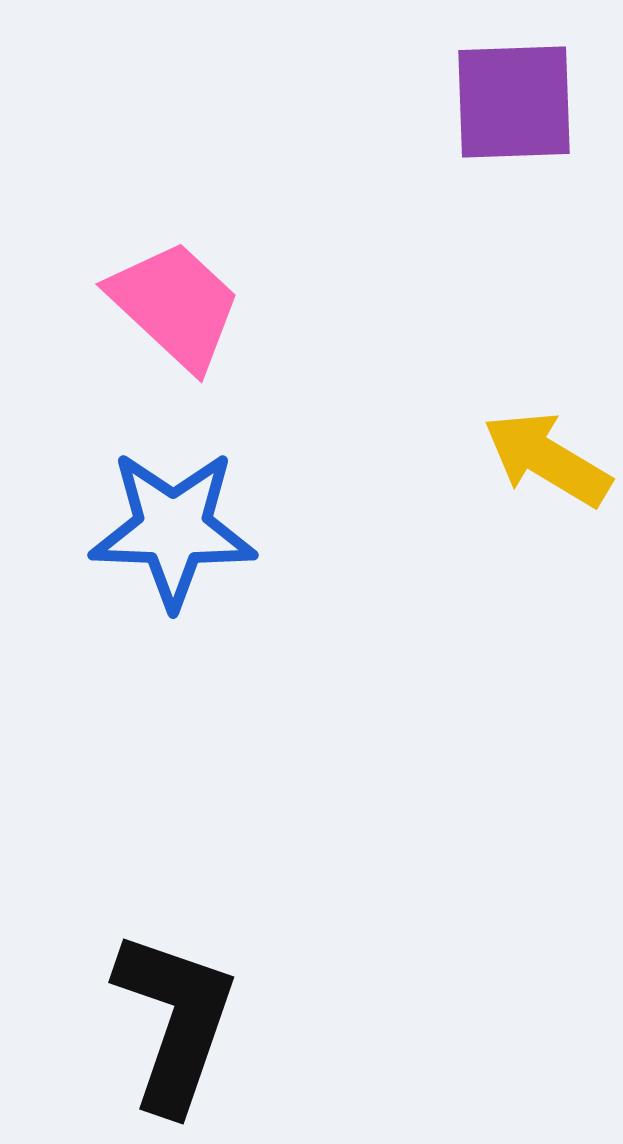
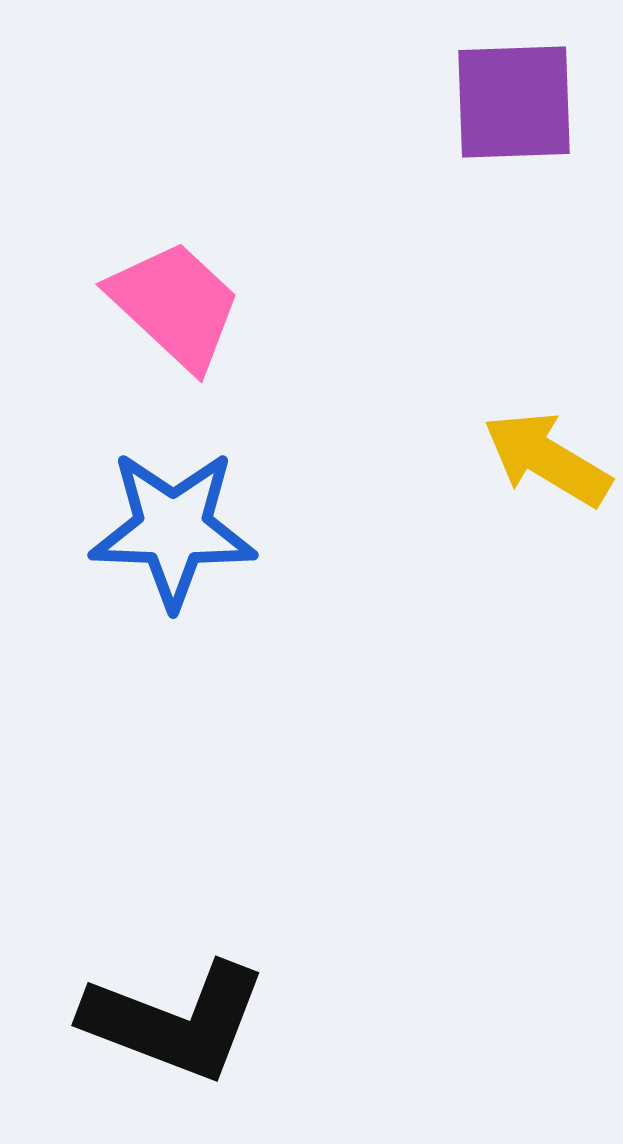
black L-shape: rotated 92 degrees clockwise
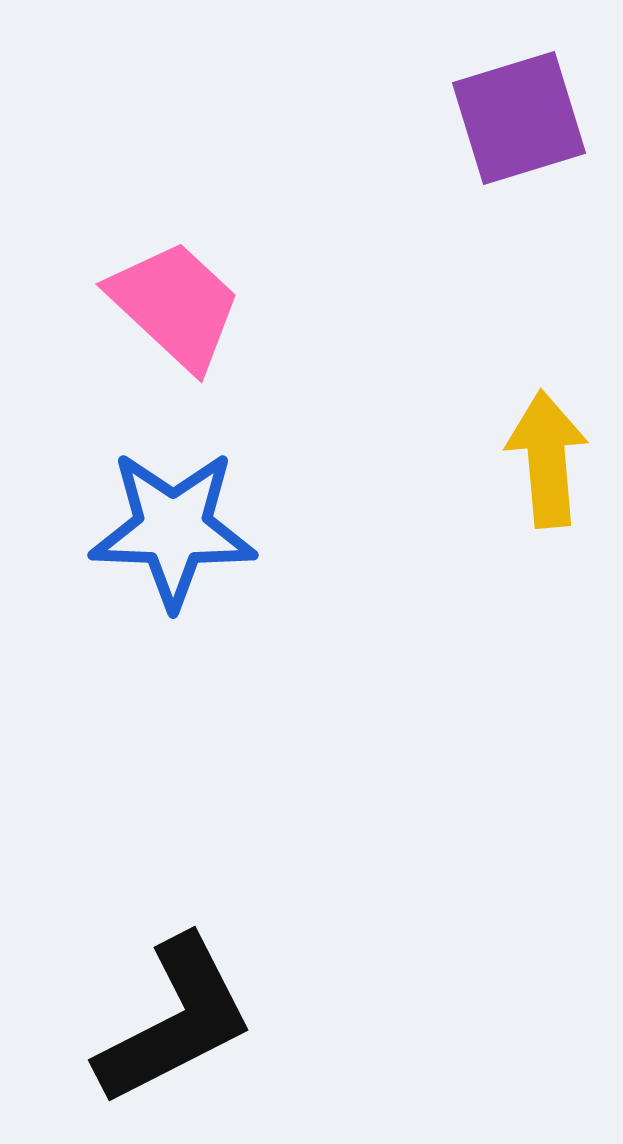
purple square: moved 5 px right, 16 px down; rotated 15 degrees counterclockwise
yellow arrow: rotated 54 degrees clockwise
black L-shape: rotated 48 degrees counterclockwise
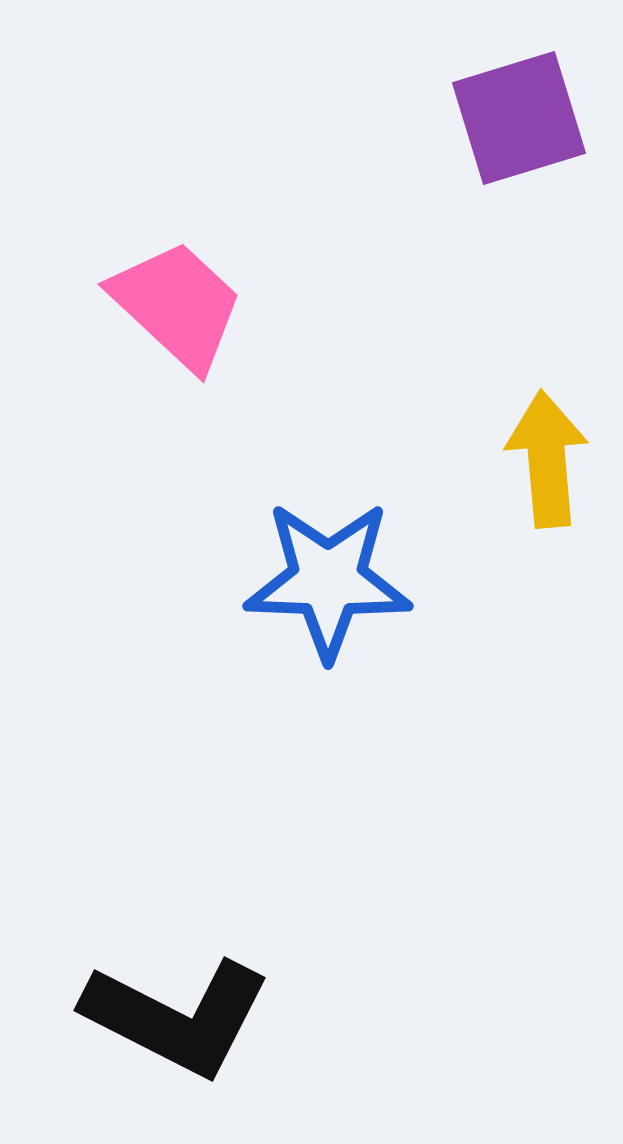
pink trapezoid: moved 2 px right
blue star: moved 155 px right, 51 px down
black L-shape: moved 2 px right, 4 px up; rotated 54 degrees clockwise
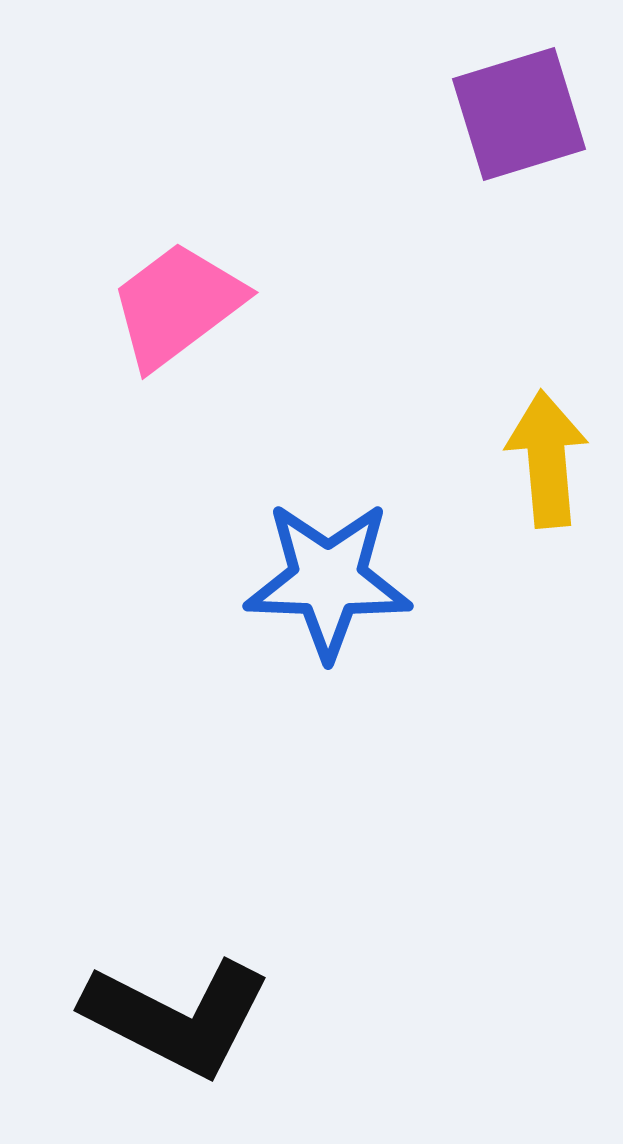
purple square: moved 4 px up
pink trapezoid: rotated 80 degrees counterclockwise
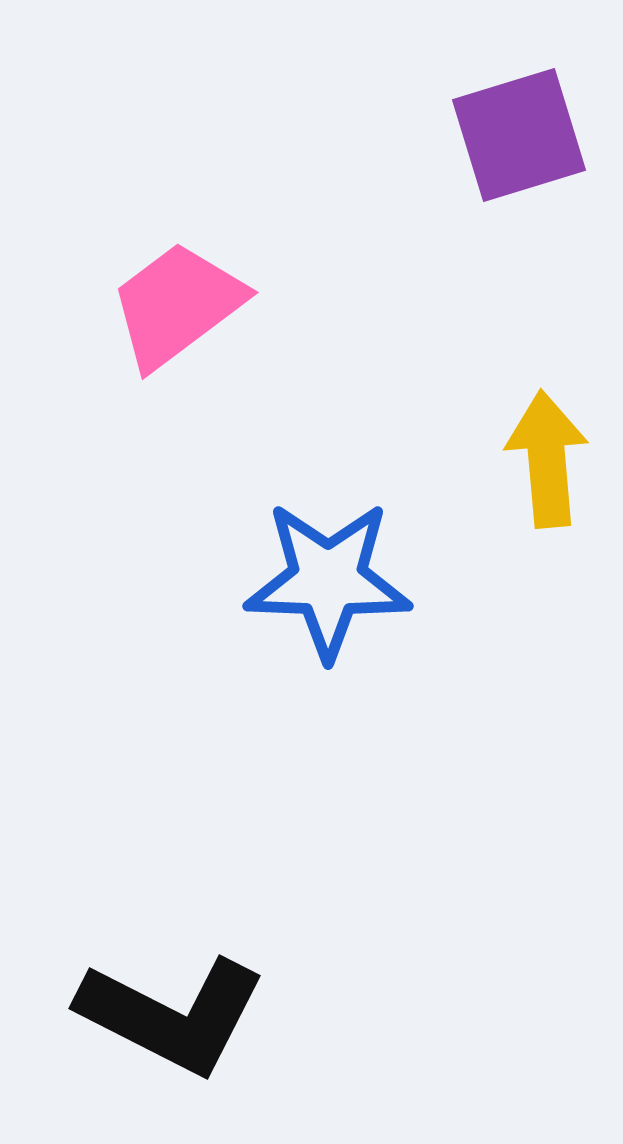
purple square: moved 21 px down
black L-shape: moved 5 px left, 2 px up
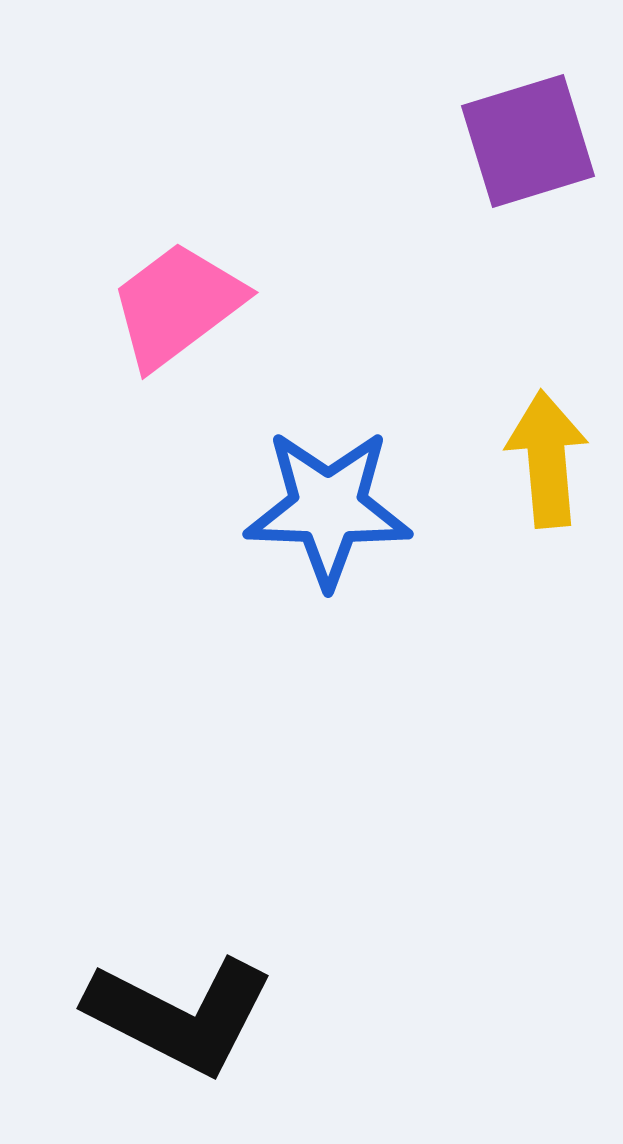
purple square: moved 9 px right, 6 px down
blue star: moved 72 px up
black L-shape: moved 8 px right
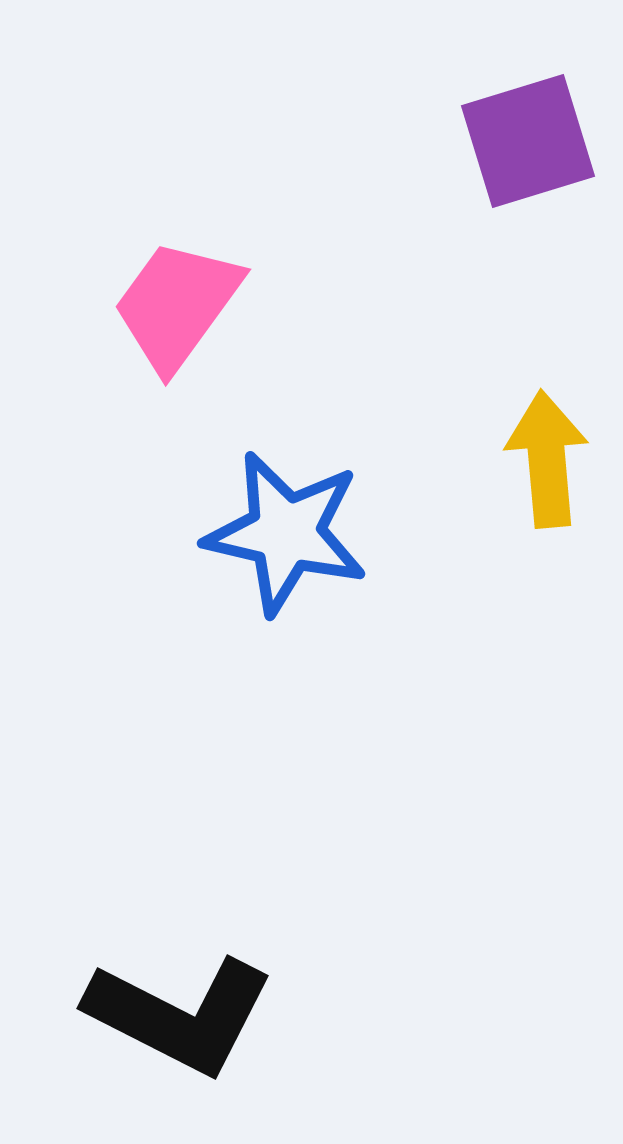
pink trapezoid: rotated 17 degrees counterclockwise
blue star: moved 42 px left, 25 px down; rotated 11 degrees clockwise
